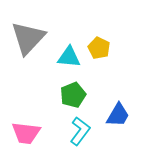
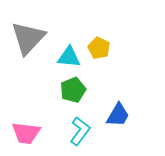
green pentagon: moved 5 px up
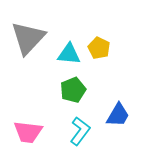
cyan triangle: moved 3 px up
pink trapezoid: moved 2 px right, 1 px up
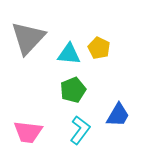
cyan L-shape: moved 1 px up
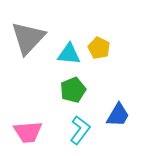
pink trapezoid: rotated 12 degrees counterclockwise
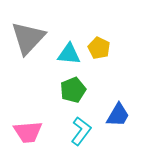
cyan L-shape: moved 1 px right, 1 px down
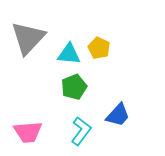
green pentagon: moved 1 px right, 3 px up
blue trapezoid: rotated 12 degrees clockwise
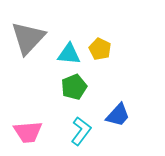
yellow pentagon: moved 1 px right, 1 px down
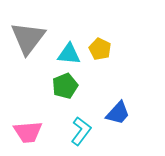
gray triangle: rotated 6 degrees counterclockwise
green pentagon: moved 9 px left, 1 px up
blue trapezoid: moved 2 px up
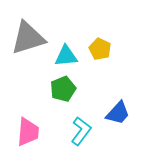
gray triangle: rotated 36 degrees clockwise
cyan triangle: moved 3 px left, 2 px down; rotated 10 degrees counterclockwise
green pentagon: moved 2 px left, 3 px down
pink trapezoid: rotated 80 degrees counterclockwise
